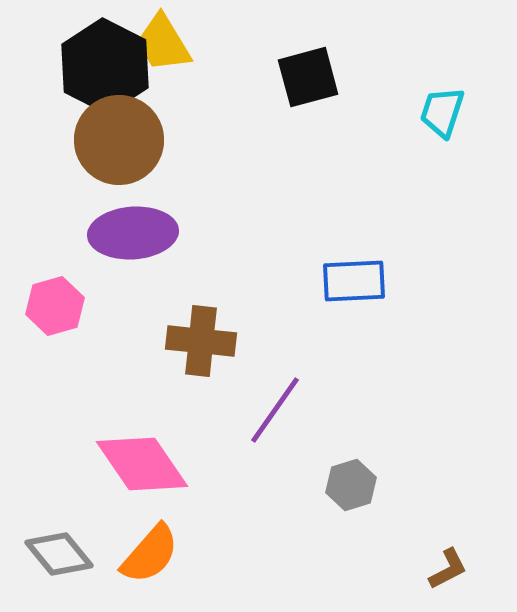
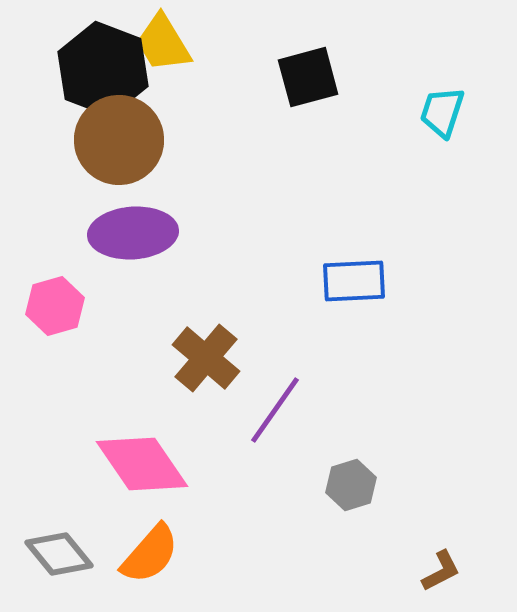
black hexagon: moved 2 px left, 3 px down; rotated 6 degrees counterclockwise
brown cross: moved 5 px right, 17 px down; rotated 34 degrees clockwise
brown L-shape: moved 7 px left, 2 px down
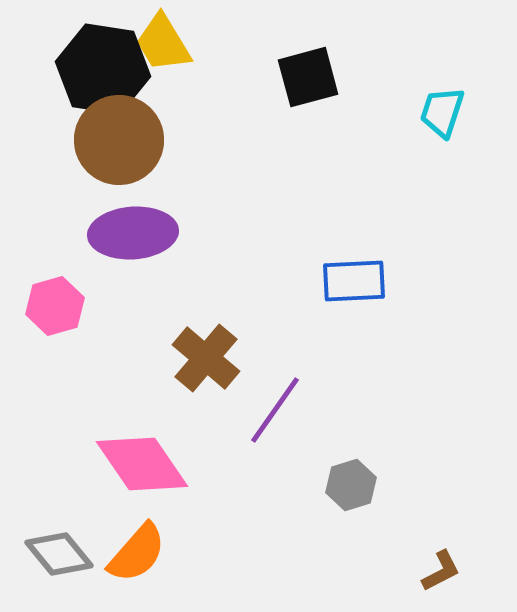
black hexagon: rotated 12 degrees counterclockwise
orange semicircle: moved 13 px left, 1 px up
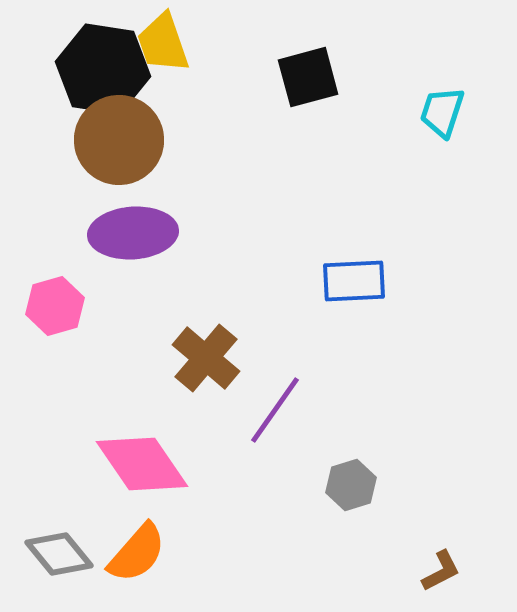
yellow trapezoid: rotated 12 degrees clockwise
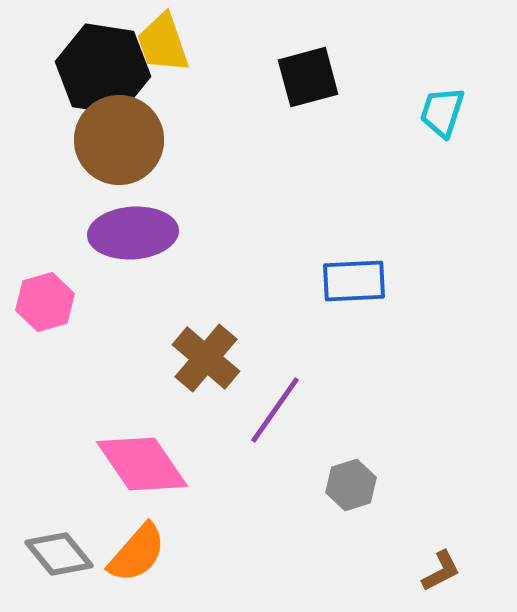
pink hexagon: moved 10 px left, 4 px up
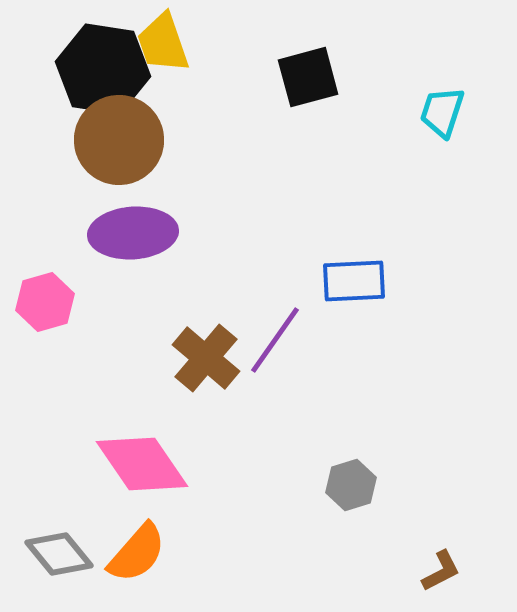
purple line: moved 70 px up
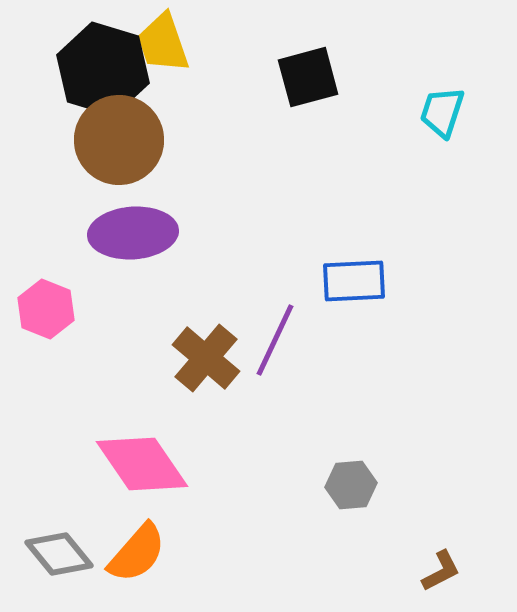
black hexagon: rotated 8 degrees clockwise
pink hexagon: moved 1 px right, 7 px down; rotated 22 degrees counterclockwise
purple line: rotated 10 degrees counterclockwise
gray hexagon: rotated 12 degrees clockwise
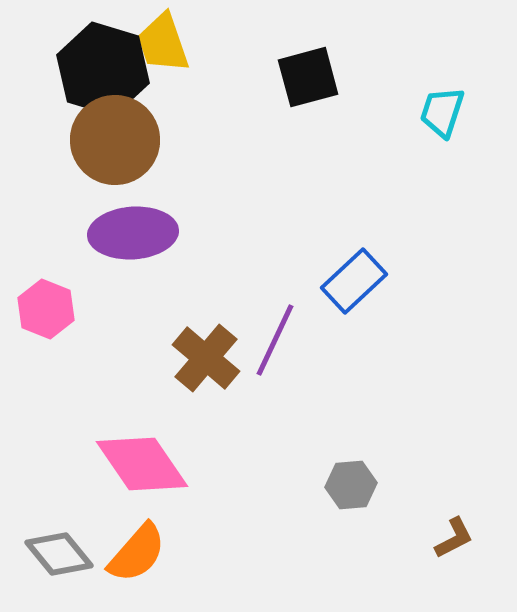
brown circle: moved 4 px left
blue rectangle: rotated 40 degrees counterclockwise
brown L-shape: moved 13 px right, 33 px up
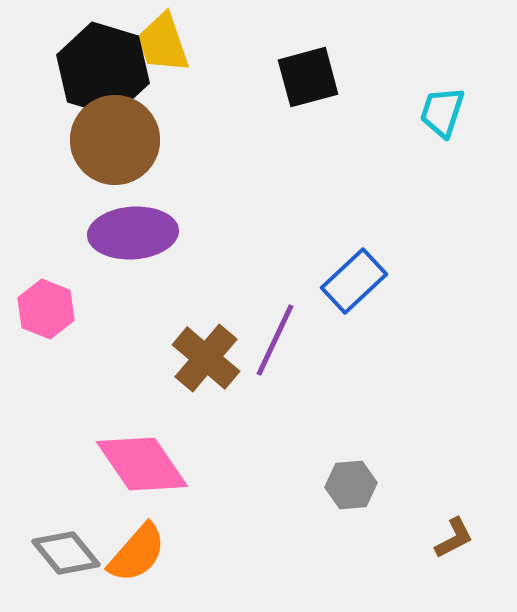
gray diamond: moved 7 px right, 1 px up
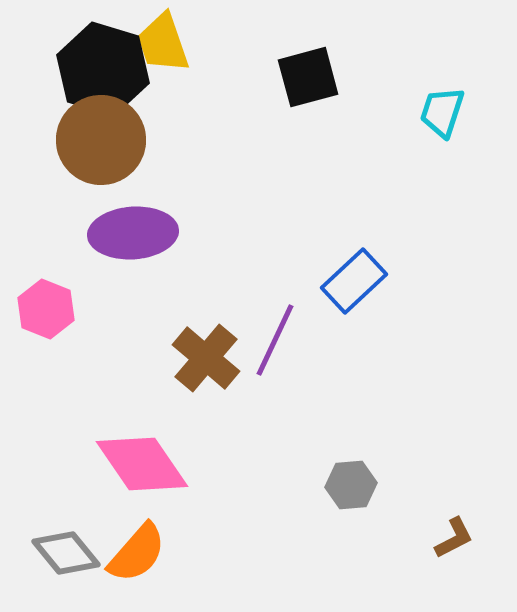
brown circle: moved 14 px left
